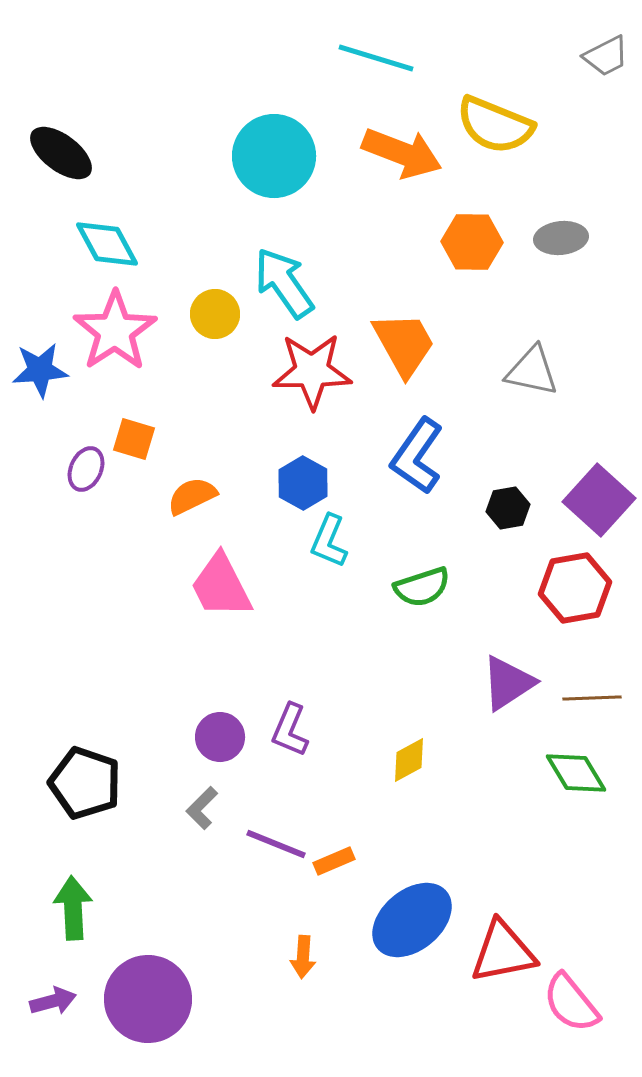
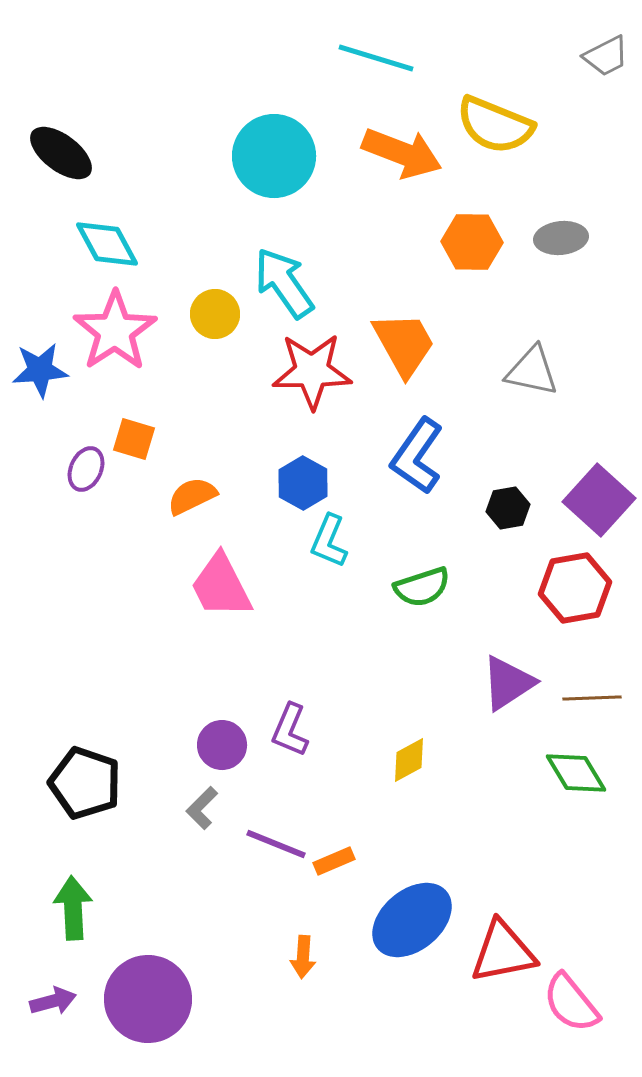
purple circle at (220, 737): moved 2 px right, 8 px down
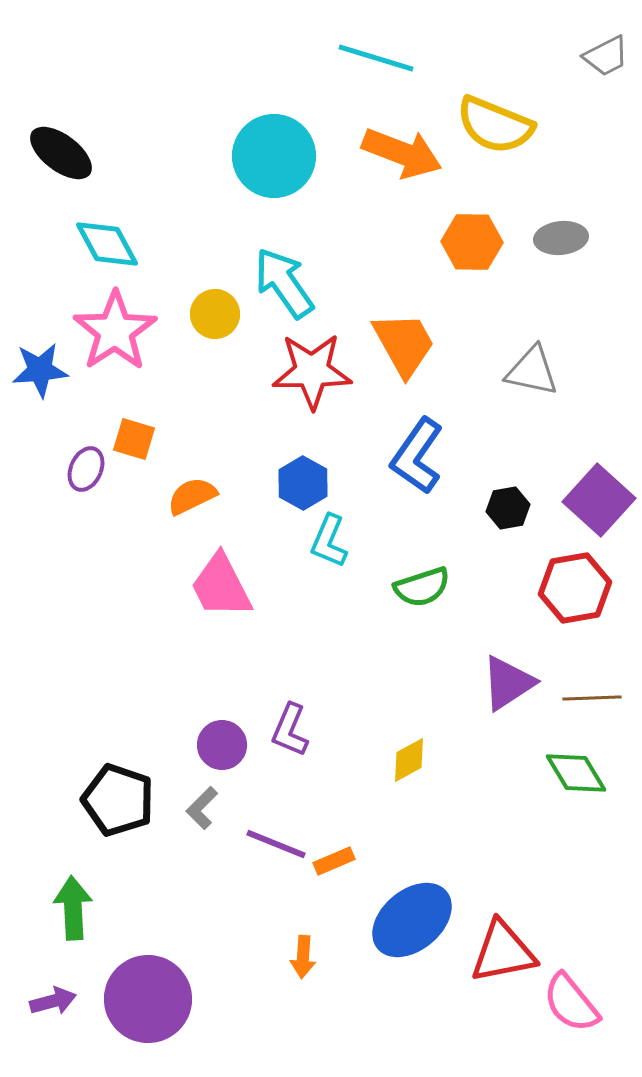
black pentagon at (85, 783): moved 33 px right, 17 px down
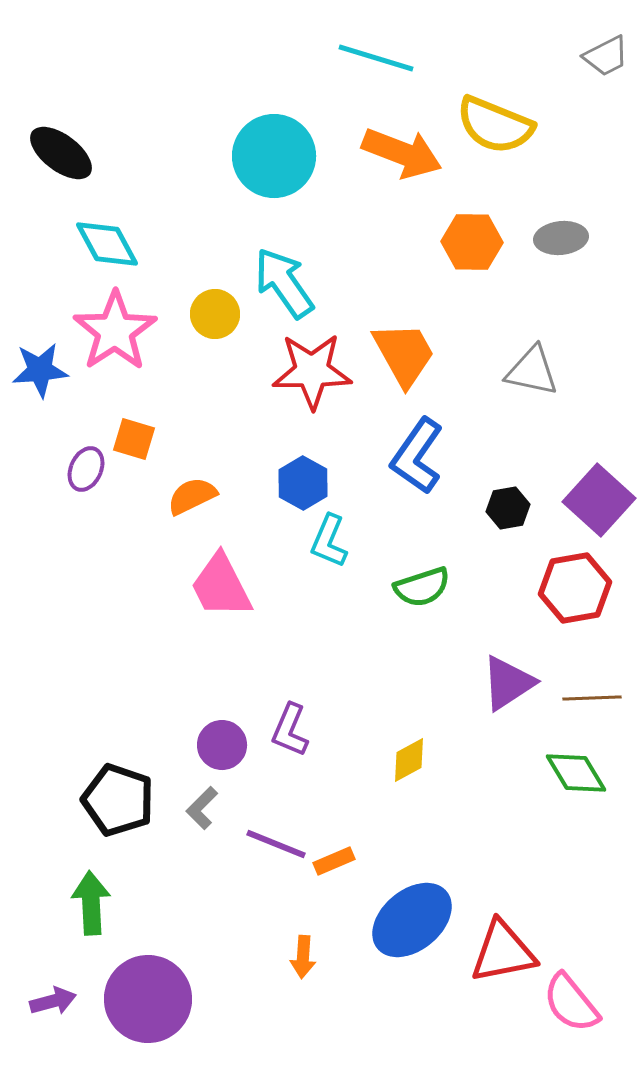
orange trapezoid at (404, 344): moved 10 px down
green arrow at (73, 908): moved 18 px right, 5 px up
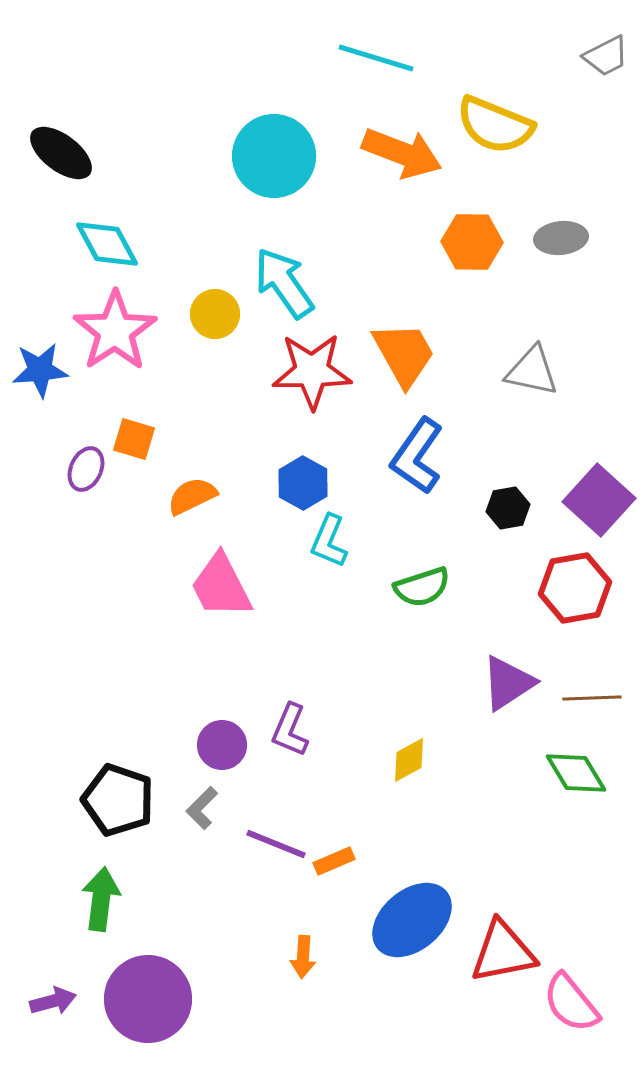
green arrow at (91, 903): moved 10 px right, 4 px up; rotated 10 degrees clockwise
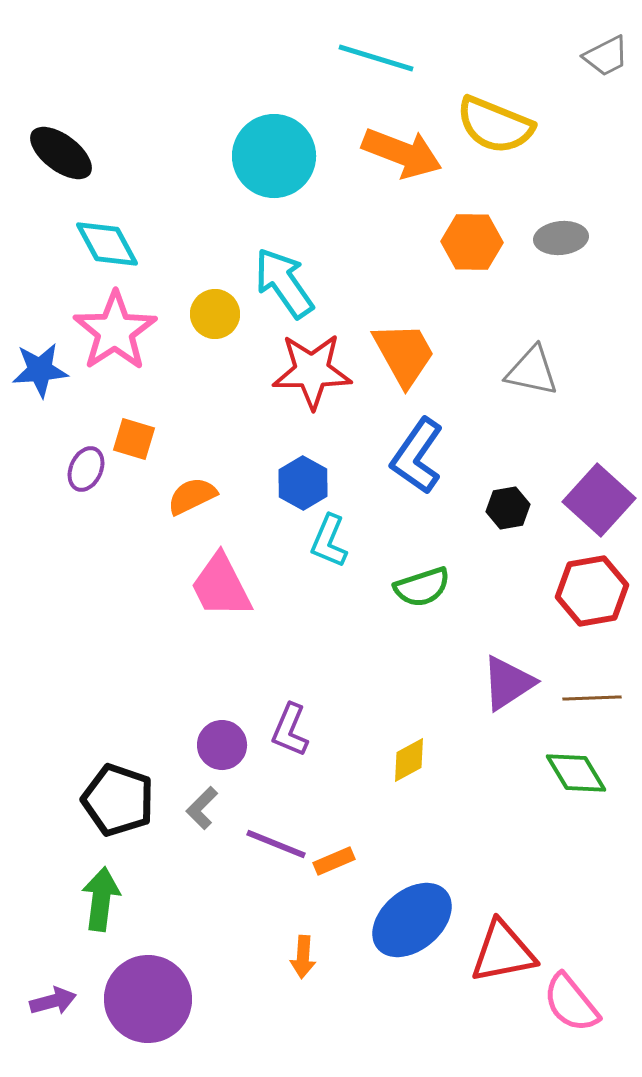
red hexagon at (575, 588): moved 17 px right, 3 px down
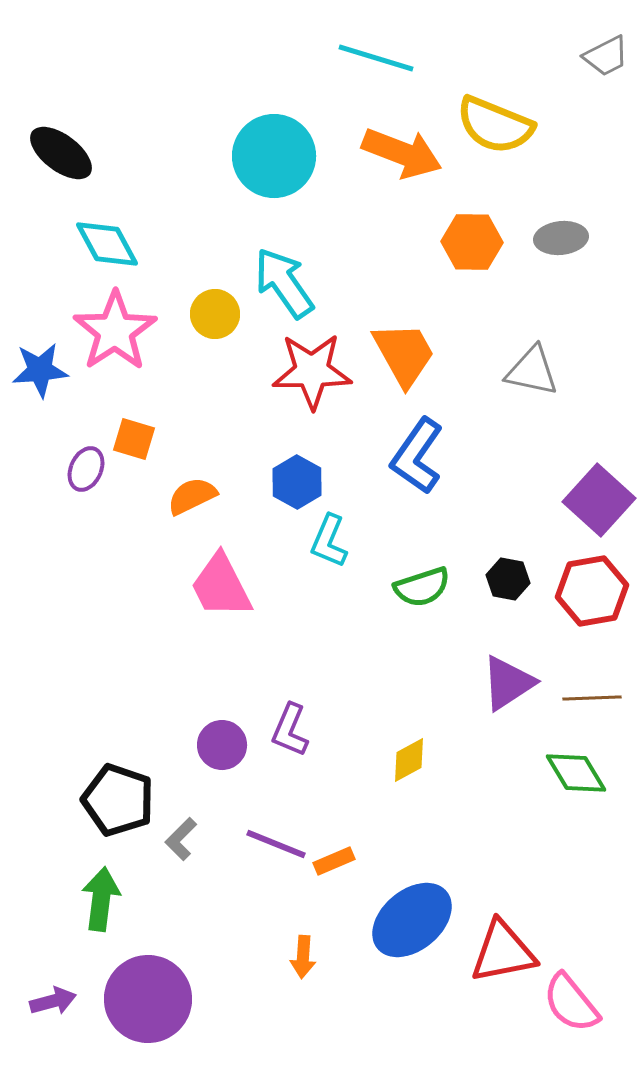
blue hexagon at (303, 483): moved 6 px left, 1 px up
black hexagon at (508, 508): moved 71 px down; rotated 21 degrees clockwise
gray L-shape at (202, 808): moved 21 px left, 31 px down
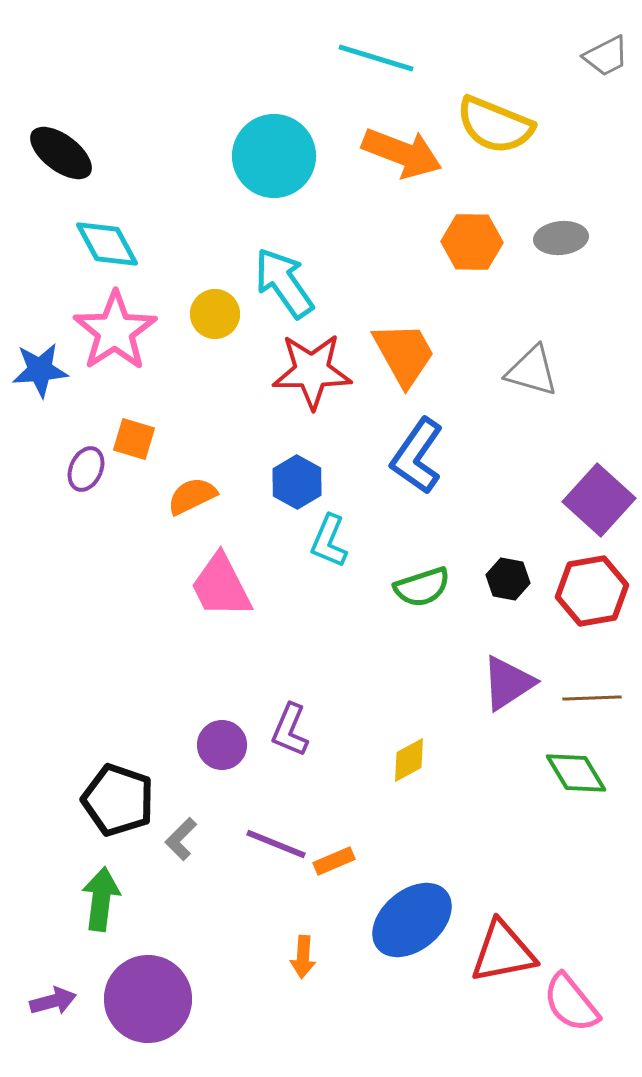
gray triangle at (532, 371): rotated 4 degrees clockwise
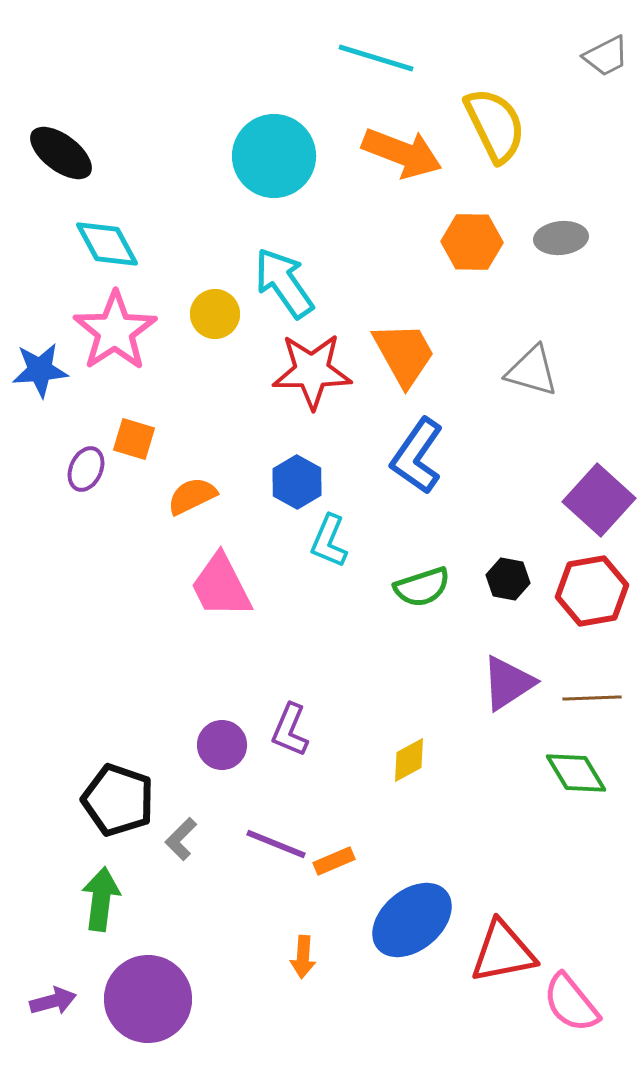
yellow semicircle at (495, 125): rotated 138 degrees counterclockwise
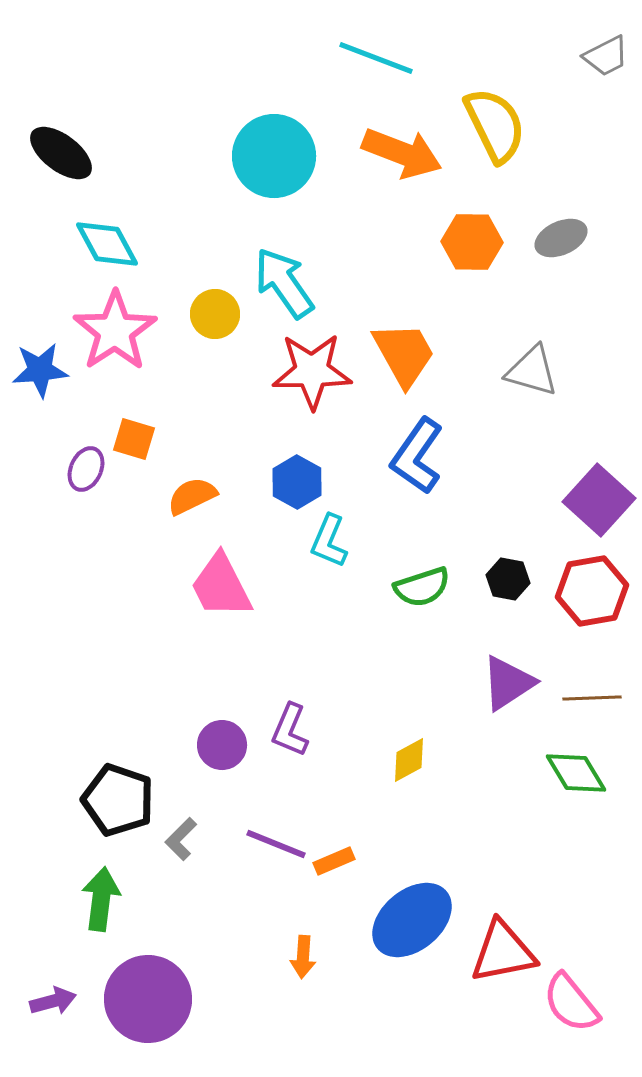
cyan line at (376, 58): rotated 4 degrees clockwise
gray ellipse at (561, 238): rotated 18 degrees counterclockwise
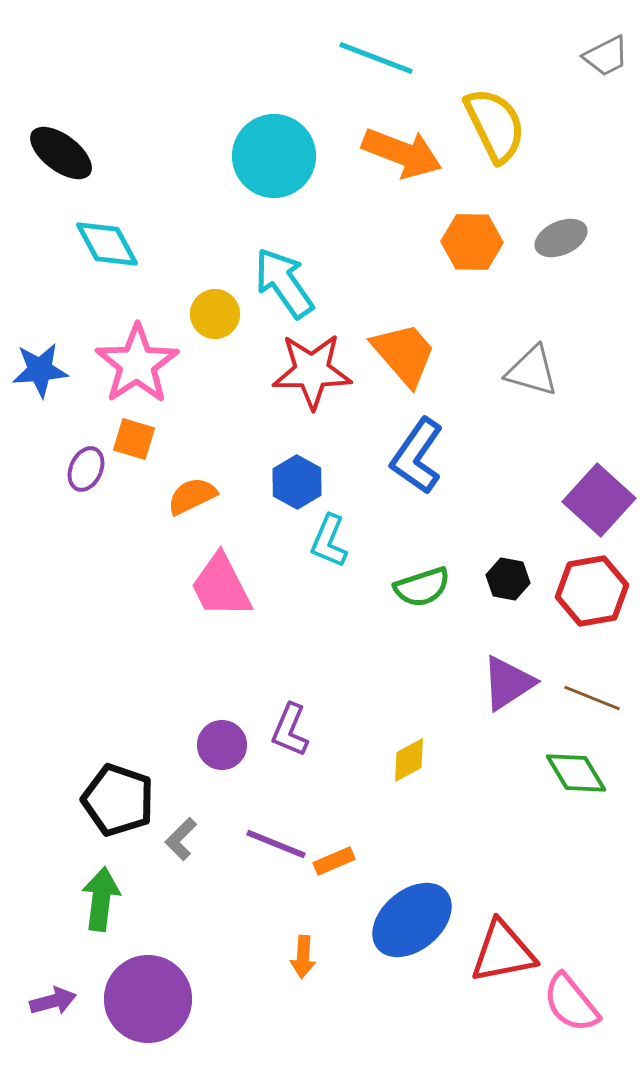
pink star at (115, 331): moved 22 px right, 33 px down
orange trapezoid at (404, 354): rotated 12 degrees counterclockwise
brown line at (592, 698): rotated 24 degrees clockwise
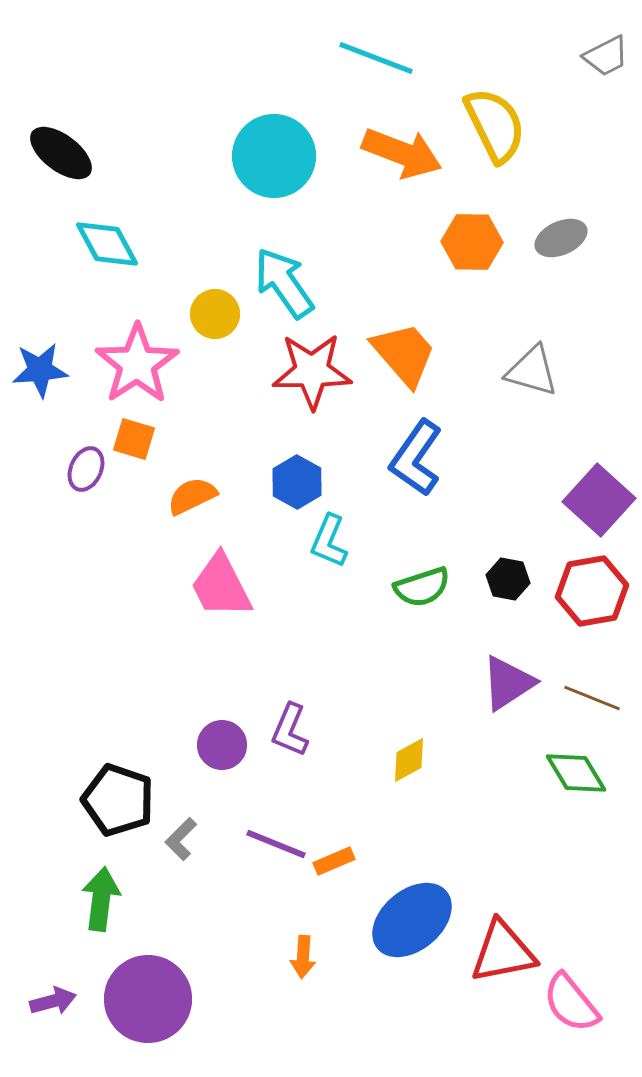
blue L-shape at (417, 456): moved 1 px left, 2 px down
